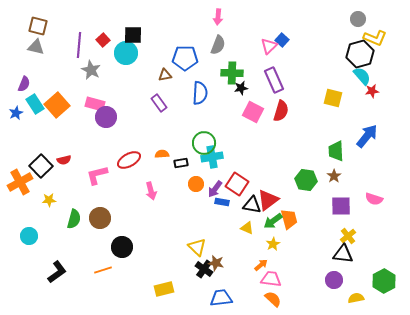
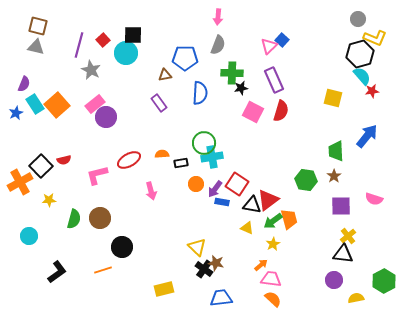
purple line at (79, 45): rotated 10 degrees clockwise
pink rectangle at (95, 104): rotated 54 degrees counterclockwise
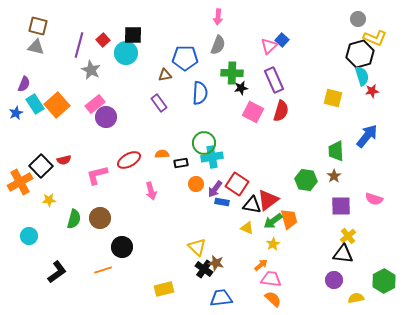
cyan semicircle at (362, 76): rotated 24 degrees clockwise
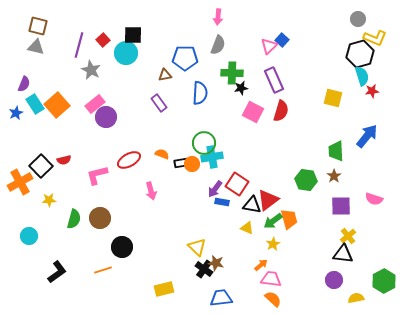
orange semicircle at (162, 154): rotated 24 degrees clockwise
orange circle at (196, 184): moved 4 px left, 20 px up
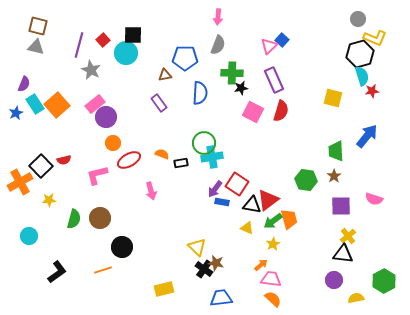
orange circle at (192, 164): moved 79 px left, 21 px up
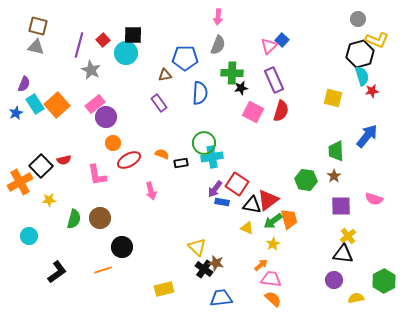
yellow L-shape at (375, 38): moved 2 px right, 2 px down
pink L-shape at (97, 175): rotated 85 degrees counterclockwise
